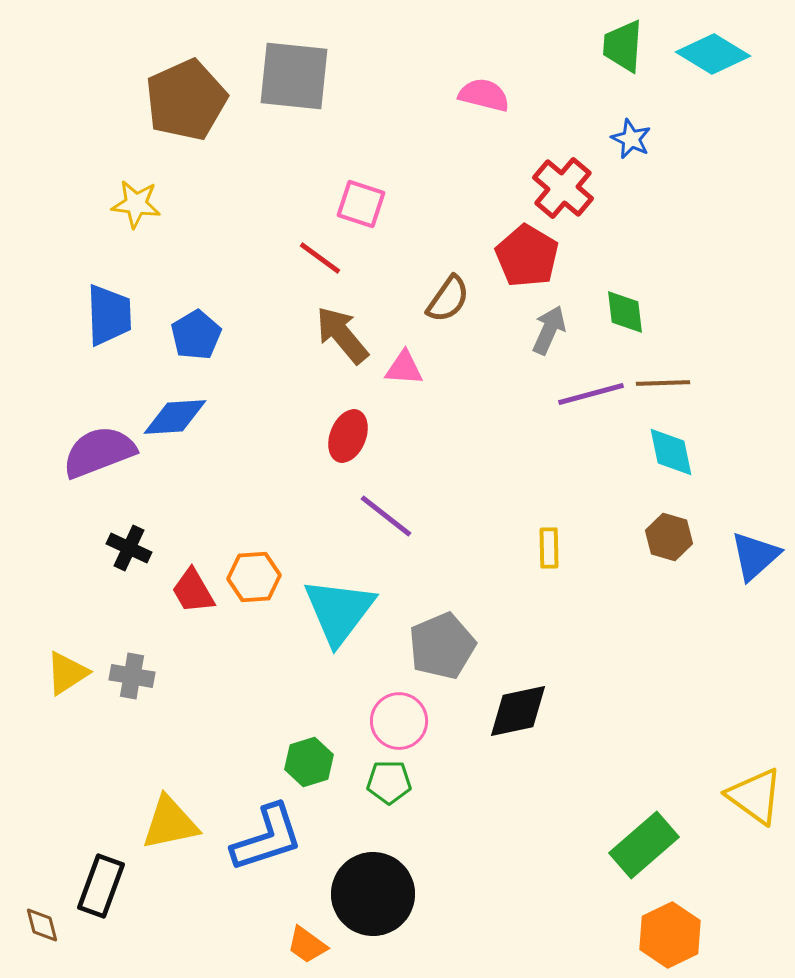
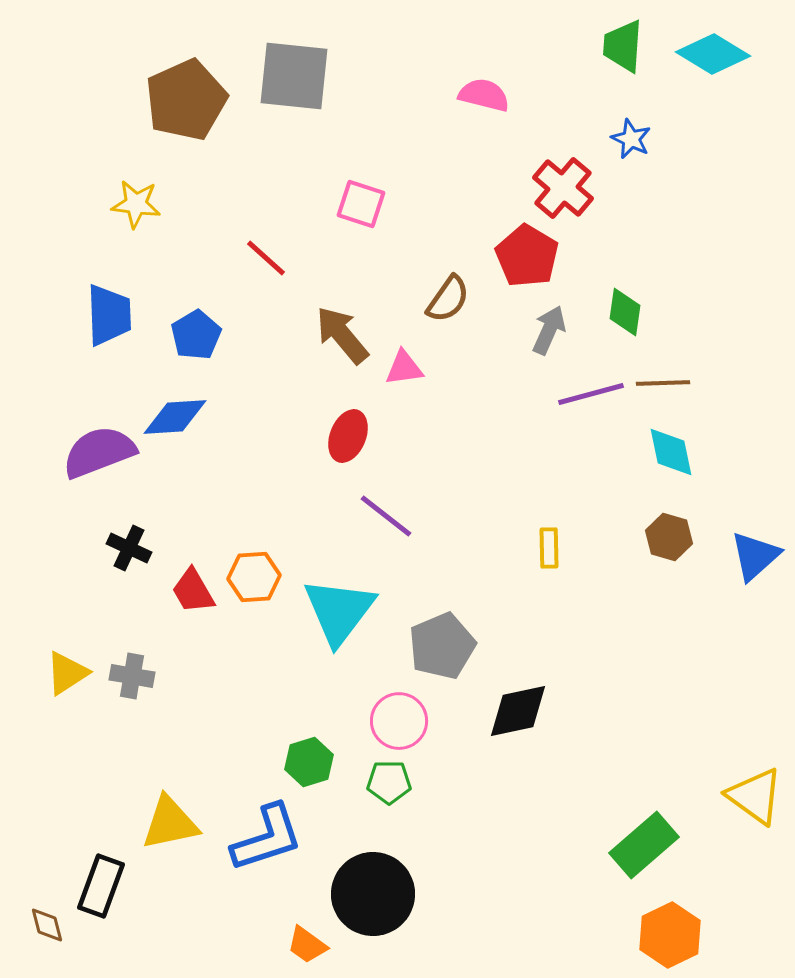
red line at (320, 258): moved 54 px left; rotated 6 degrees clockwise
green diamond at (625, 312): rotated 15 degrees clockwise
pink triangle at (404, 368): rotated 12 degrees counterclockwise
brown diamond at (42, 925): moved 5 px right
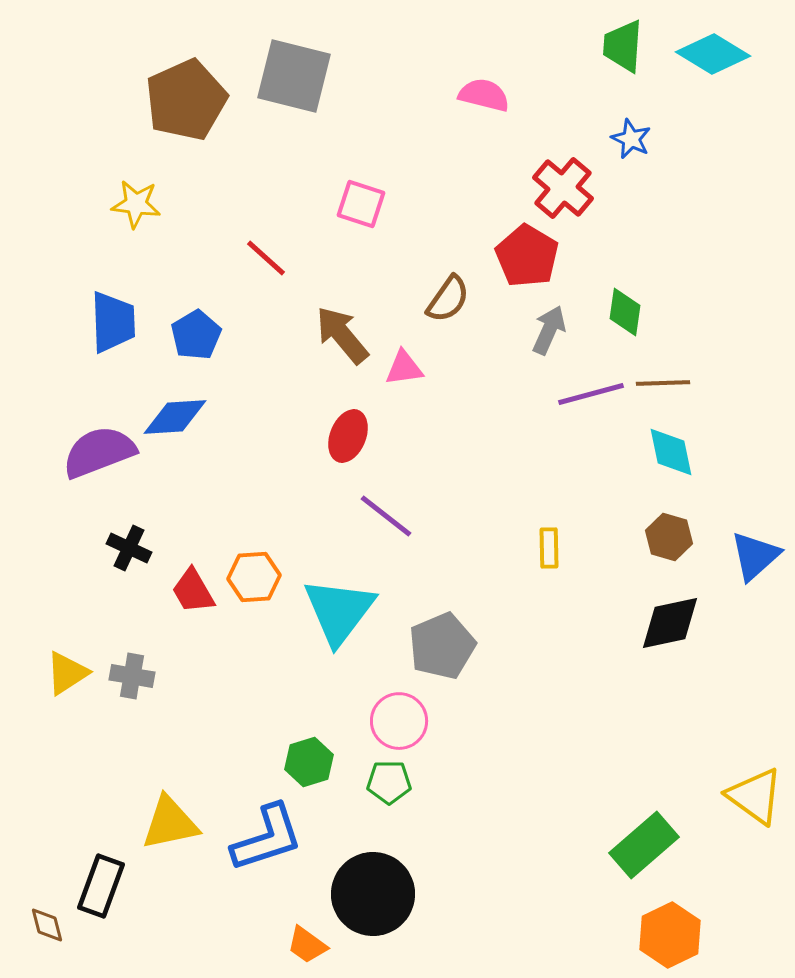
gray square at (294, 76): rotated 8 degrees clockwise
blue trapezoid at (109, 315): moved 4 px right, 7 px down
black diamond at (518, 711): moved 152 px right, 88 px up
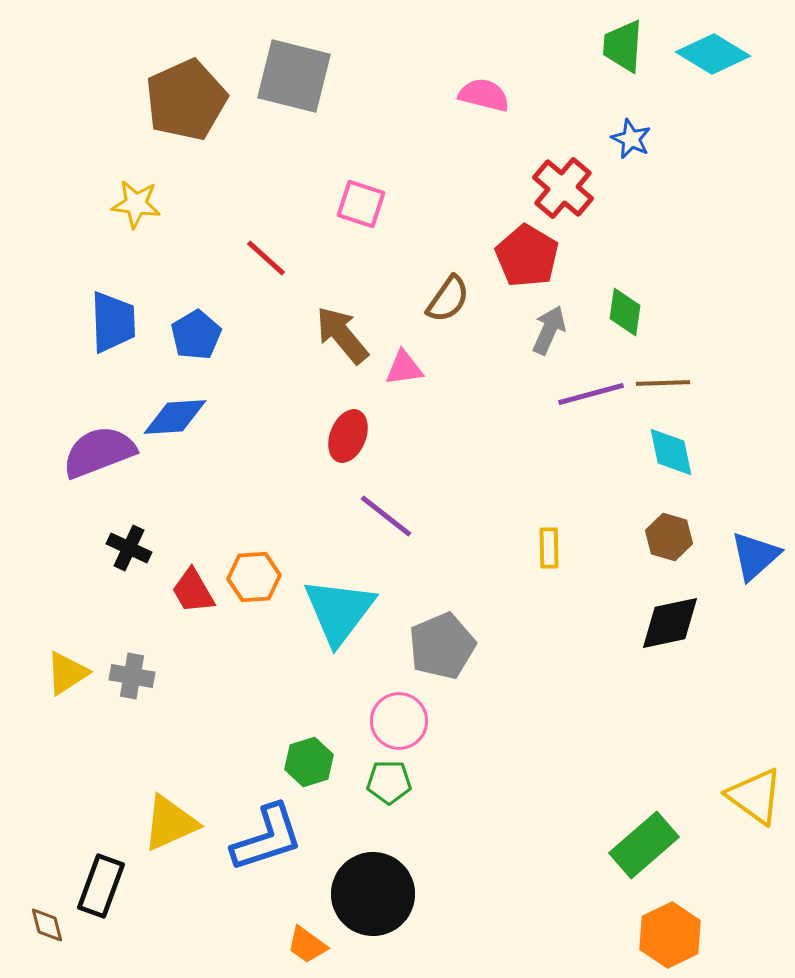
yellow triangle at (170, 823): rotated 12 degrees counterclockwise
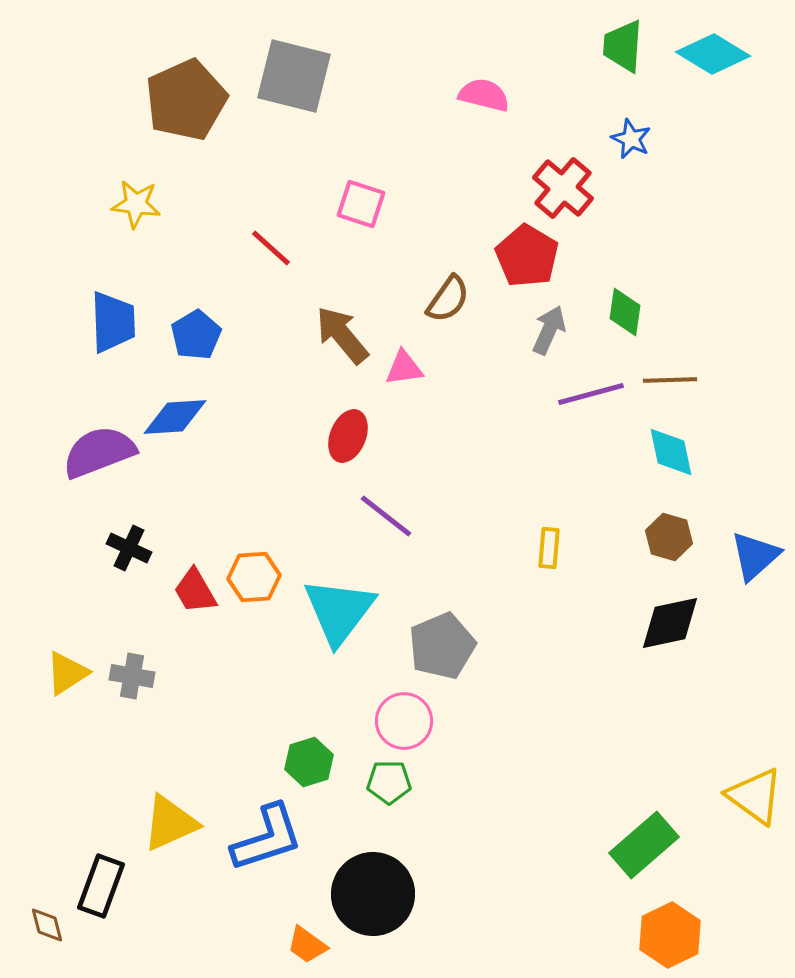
red line at (266, 258): moved 5 px right, 10 px up
brown line at (663, 383): moved 7 px right, 3 px up
yellow rectangle at (549, 548): rotated 6 degrees clockwise
red trapezoid at (193, 591): moved 2 px right
pink circle at (399, 721): moved 5 px right
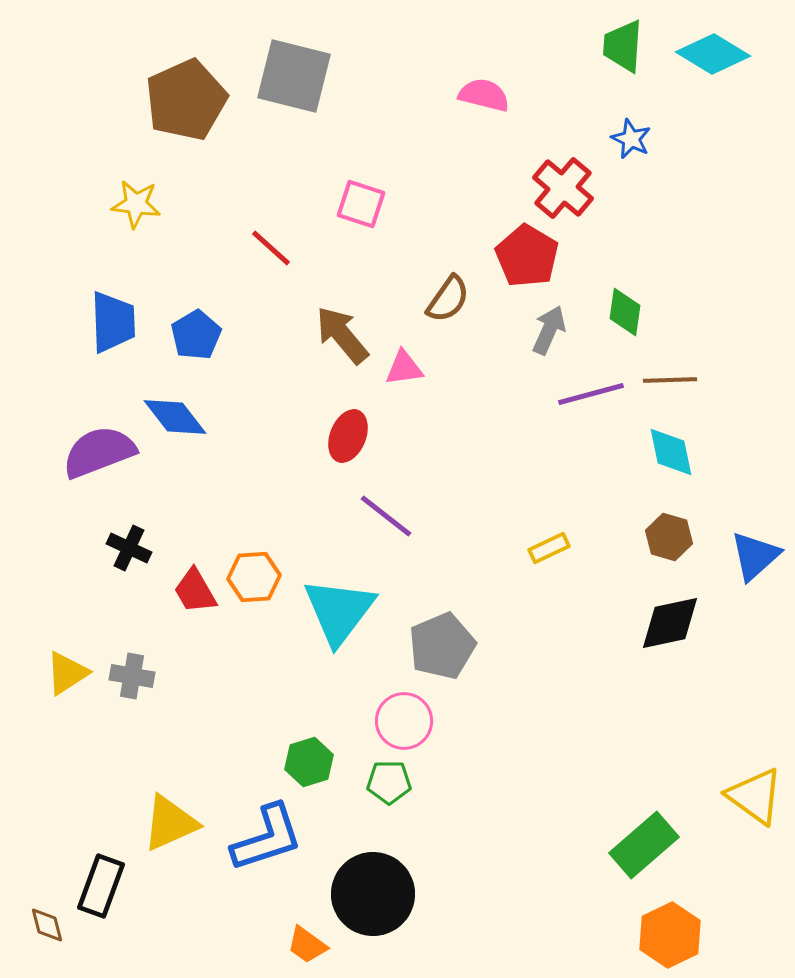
blue diamond at (175, 417): rotated 56 degrees clockwise
yellow rectangle at (549, 548): rotated 60 degrees clockwise
